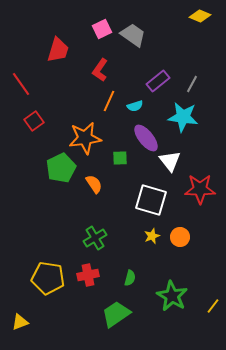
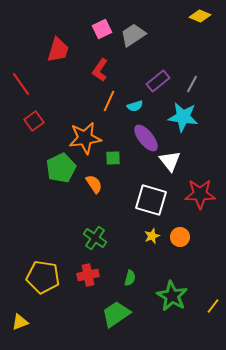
gray trapezoid: rotated 68 degrees counterclockwise
green square: moved 7 px left
red star: moved 5 px down
green cross: rotated 25 degrees counterclockwise
yellow pentagon: moved 5 px left, 1 px up
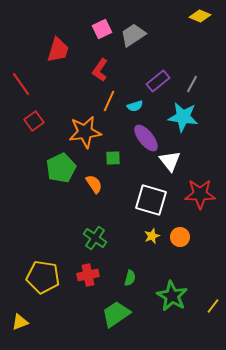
orange star: moved 6 px up
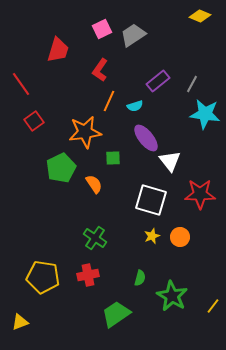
cyan star: moved 22 px right, 3 px up
green semicircle: moved 10 px right
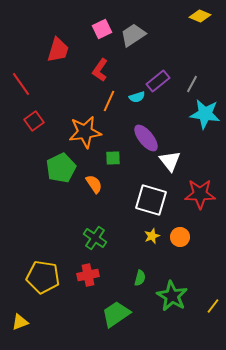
cyan semicircle: moved 2 px right, 9 px up
